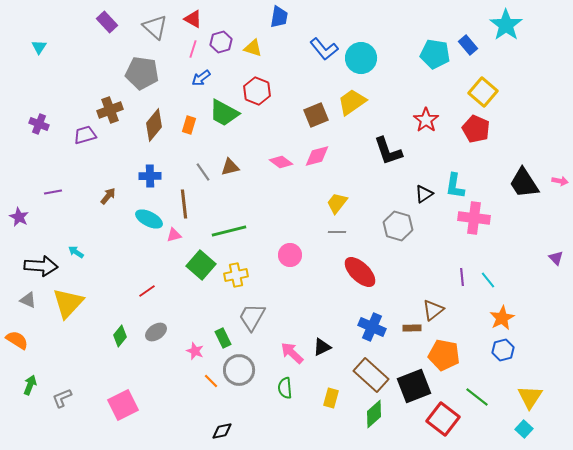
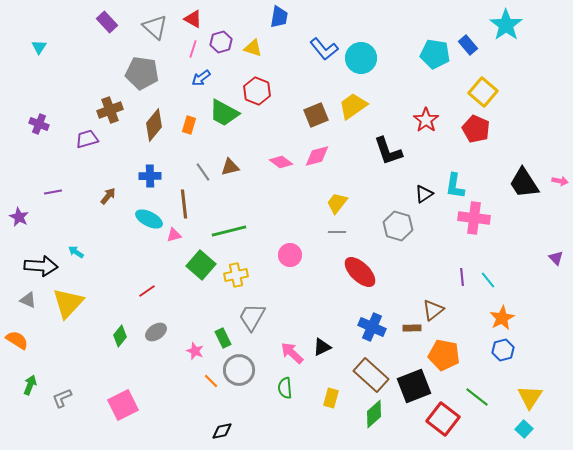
yellow trapezoid at (352, 102): moved 1 px right, 4 px down
purple trapezoid at (85, 135): moved 2 px right, 4 px down
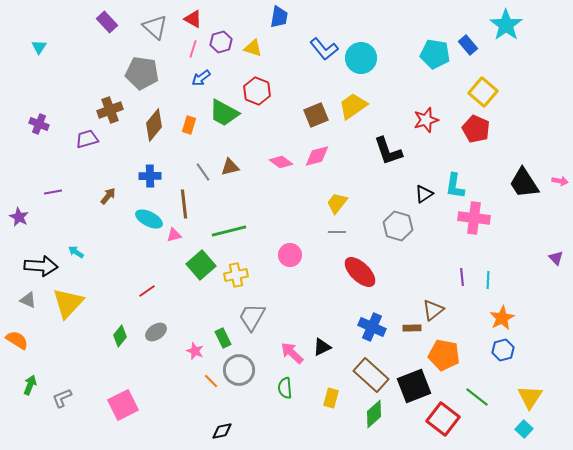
red star at (426, 120): rotated 20 degrees clockwise
green square at (201, 265): rotated 8 degrees clockwise
cyan line at (488, 280): rotated 42 degrees clockwise
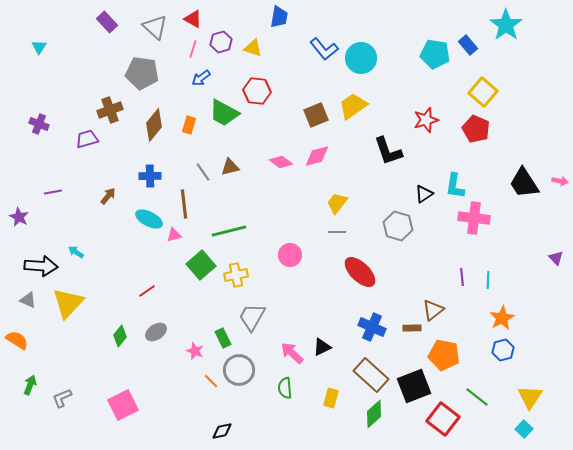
red hexagon at (257, 91): rotated 16 degrees counterclockwise
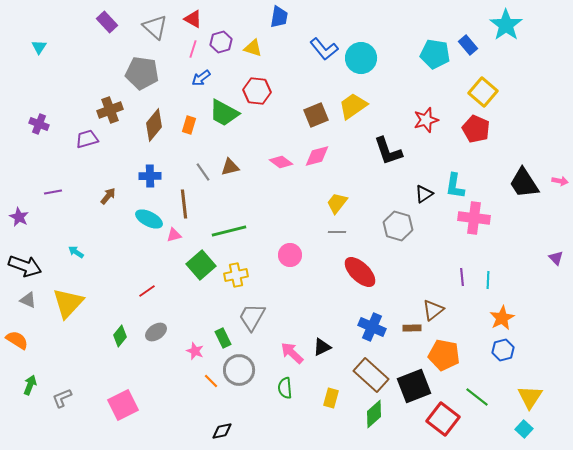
black arrow at (41, 266): moved 16 px left; rotated 16 degrees clockwise
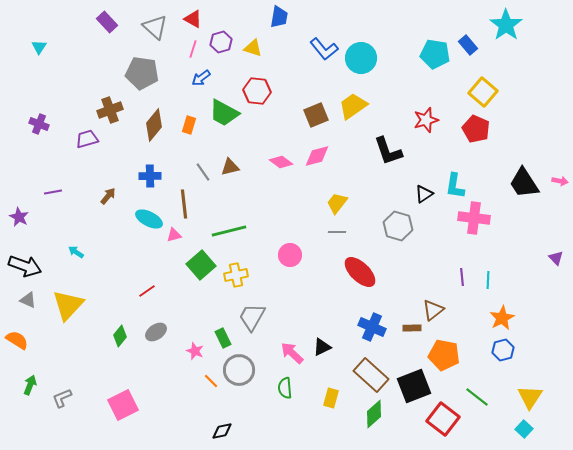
yellow triangle at (68, 303): moved 2 px down
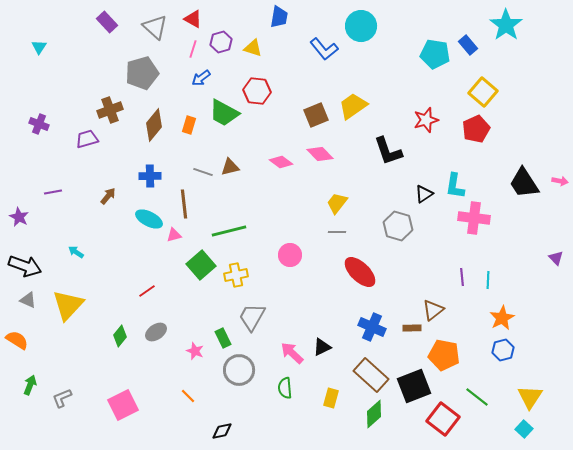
cyan circle at (361, 58): moved 32 px up
gray pentagon at (142, 73): rotated 24 degrees counterclockwise
red pentagon at (476, 129): rotated 24 degrees clockwise
pink diamond at (317, 156): moved 3 px right, 2 px up; rotated 60 degrees clockwise
gray line at (203, 172): rotated 36 degrees counterclockwise
orange line at (211, 381): moved 23 px left, 15 px down
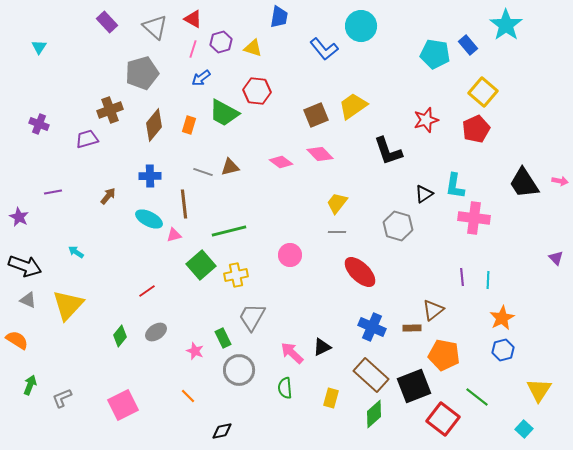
yellow triangle at (530, 397): moved 9 px right, 7 px up
